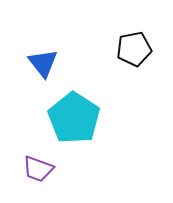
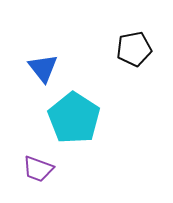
blue triangle: moved 5 px down
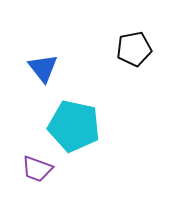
cyan pentagon: moved 8 px down; rotated 21 degrees counterclockwise
purple trapezoid: moved 1 px left
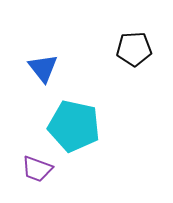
black pentagon: rotated 8 degrees clockwise
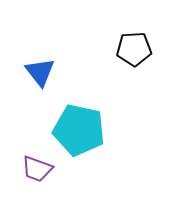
blue triangle: moved 3 px left, 4 px down
cyan pentagon: moved 5 px right, 4 px down
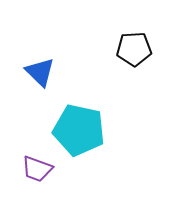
blue triangle: rotated 8 degrees counterclockwise
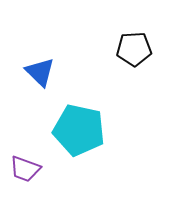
purple trapezoid: moved 12 px left
